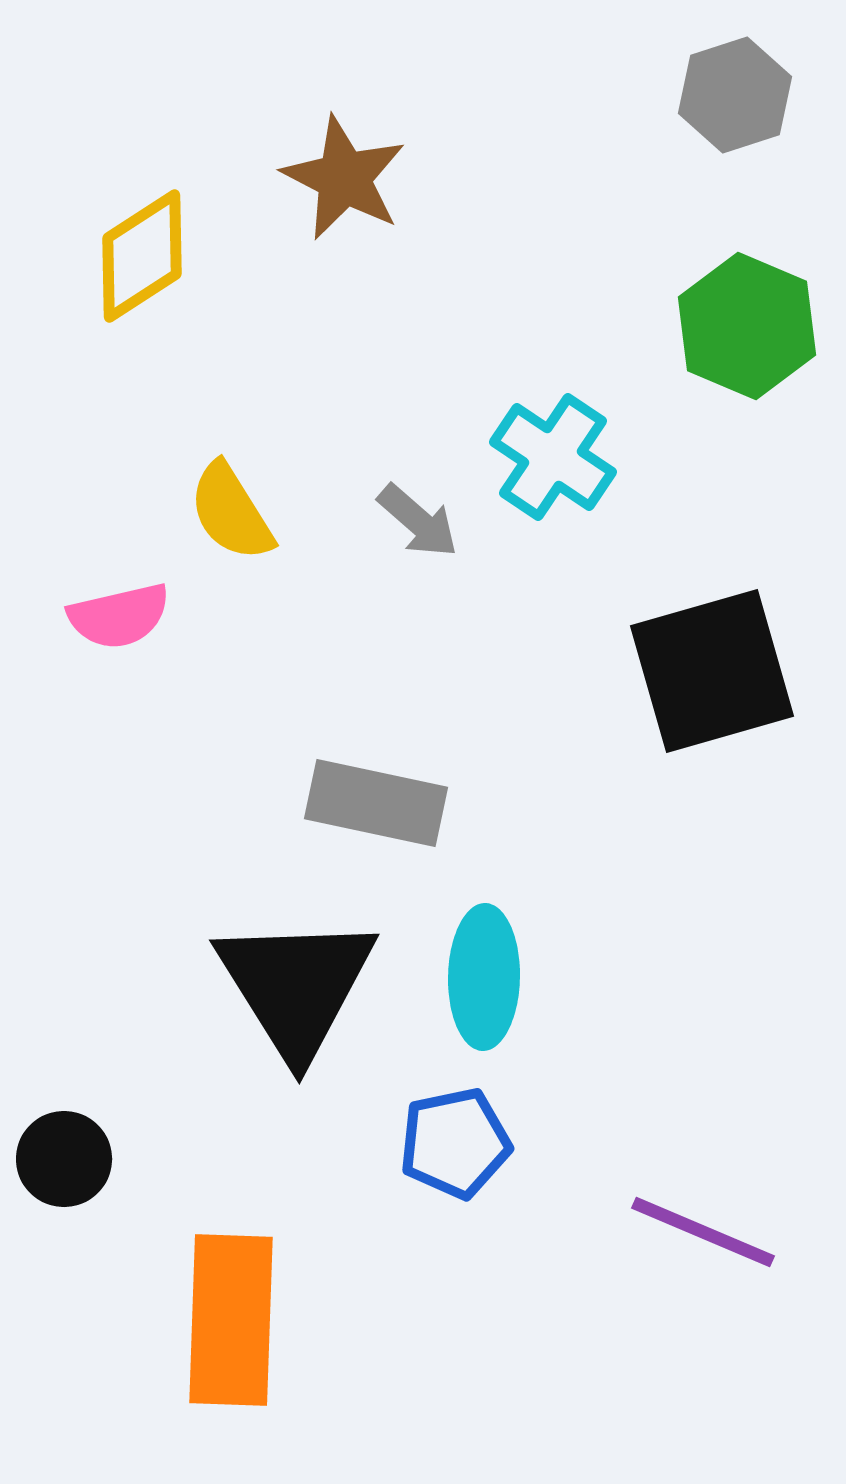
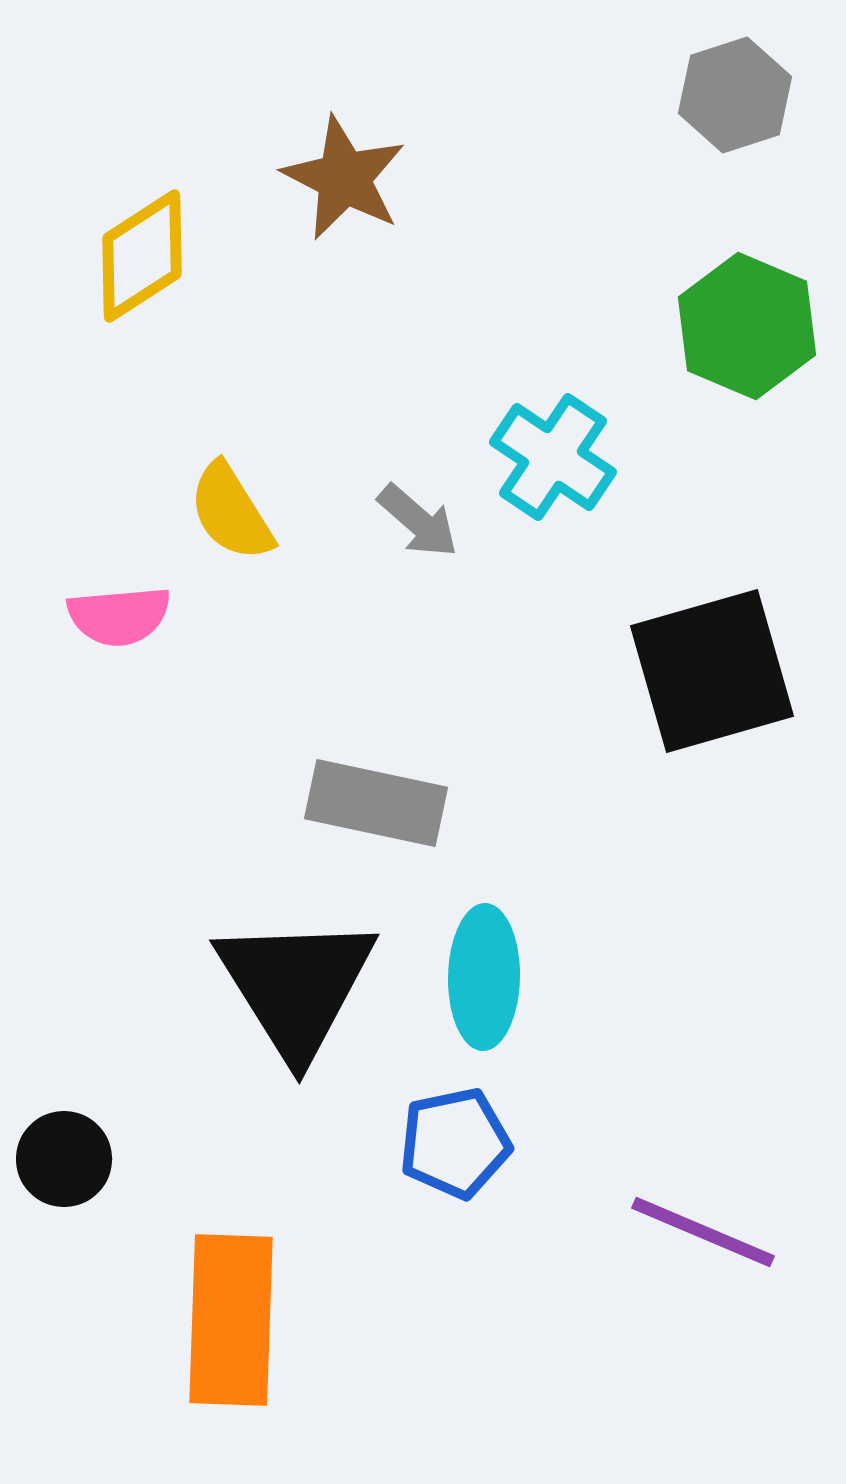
pink semicircle: rotated 8 degrees clockwise
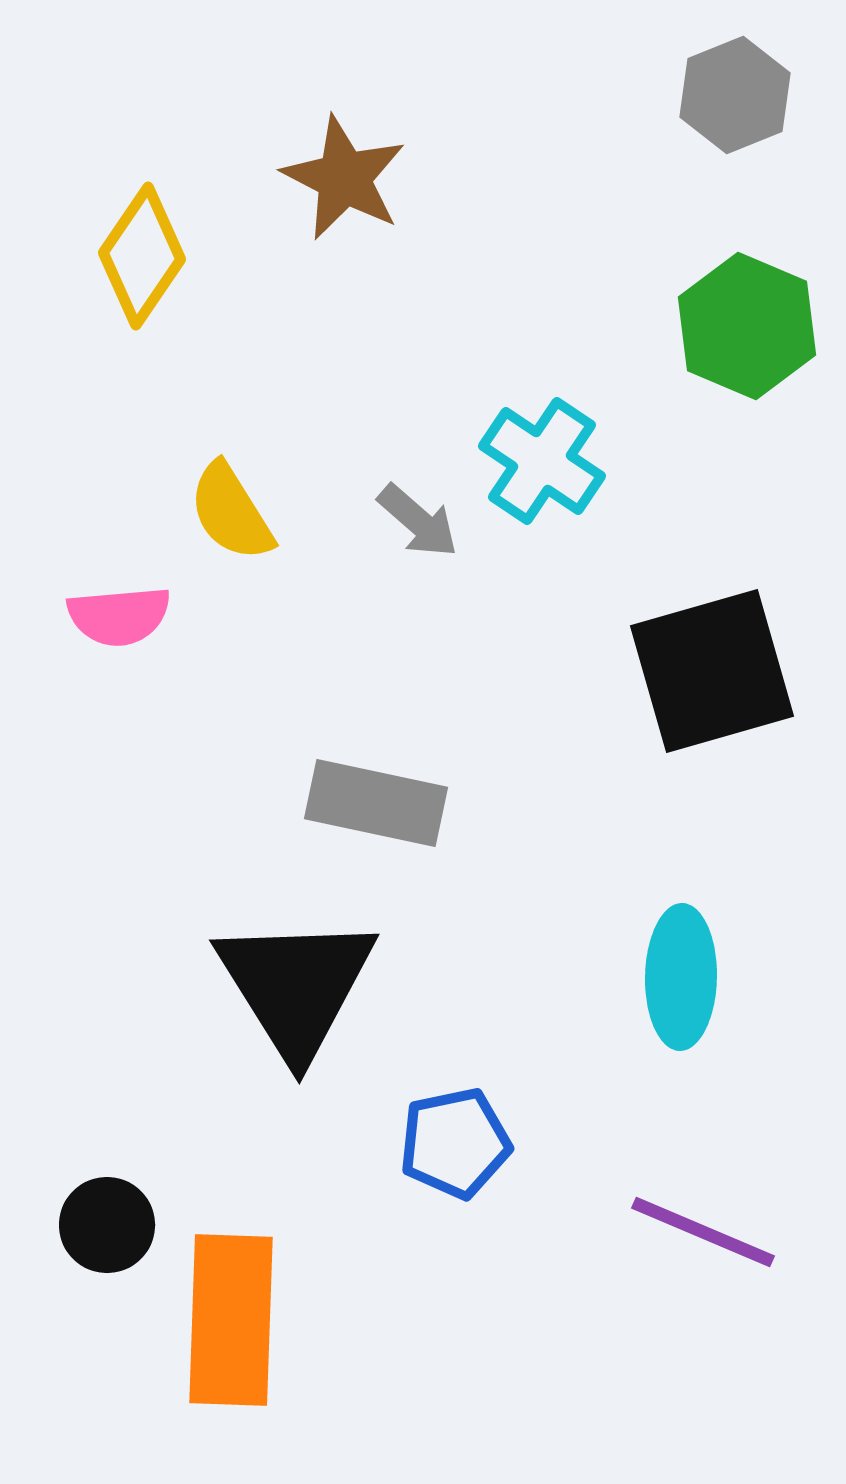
gray hexagon: rotated 4 degrees counterclockwise
yellow diamond: rotated 23 degrees counterclockwise
cyan cross: moved 11 px left, 4 px down
cyan ellipse: moved 197 px right
black circle: moved 43 px right, 66 px down
